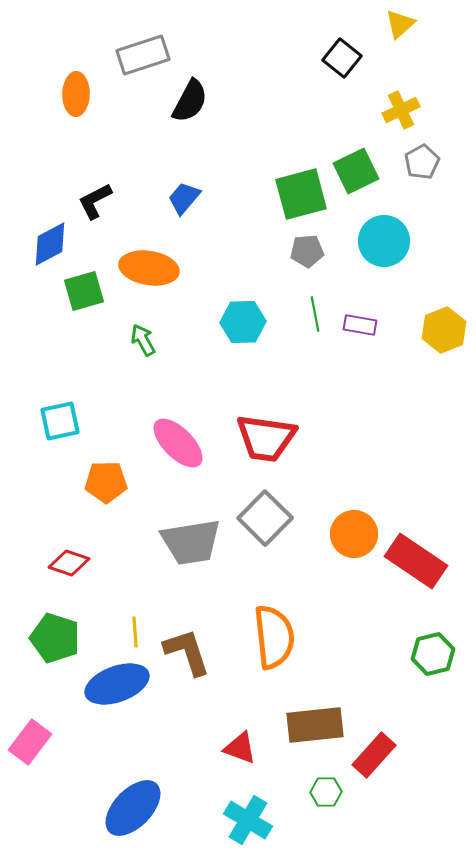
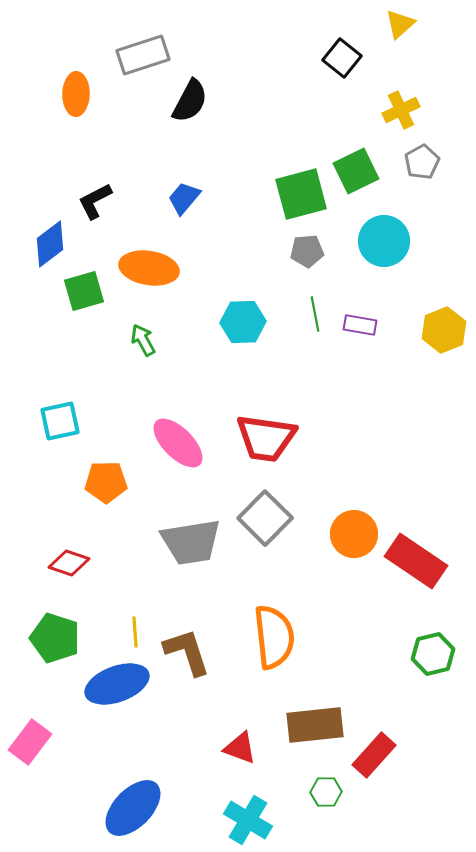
blue diamond at (50, 244): rotated 9 degrees counterclockwise
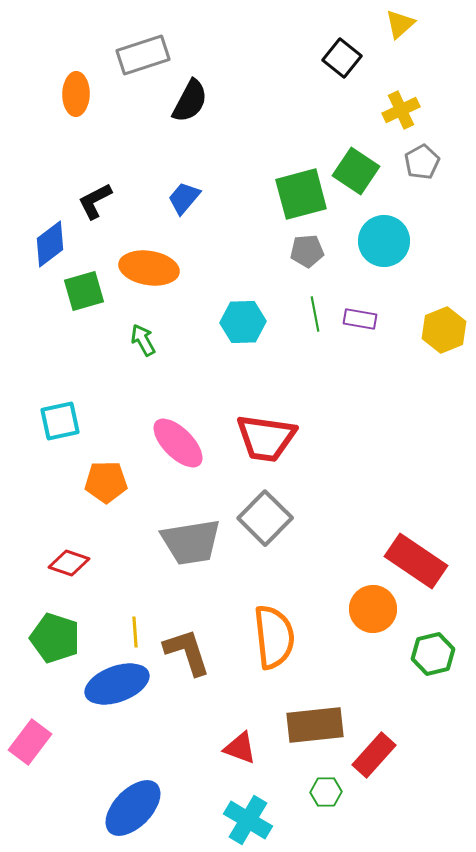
green square at (356, 171): rotated 30 degrees counterclockwise
purple rectangle at (360, 325): moved 6 px up
orange circle at (354, 534): moved 19 px right, 75 px down
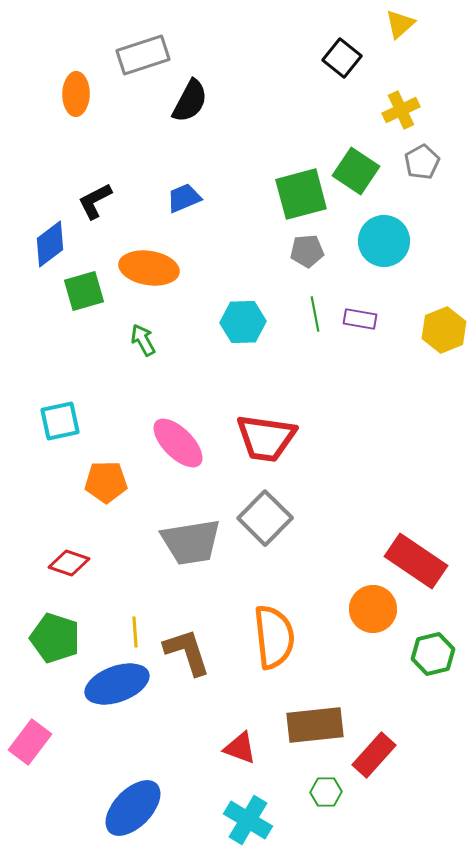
blue trapezoid at (184, 198): rotated 27 degrees clockwise
